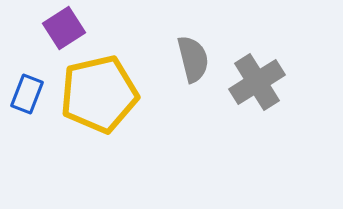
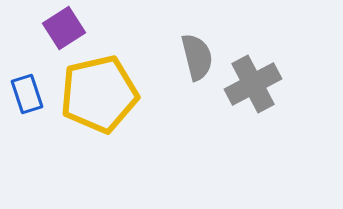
gray semicircle: moved 4 px right, 2 px up
gray cross: moved 4 px left, 2 px down; rotated 4 degrees clockwise
blue rectangle: rotated 39 degrees counterclockwise
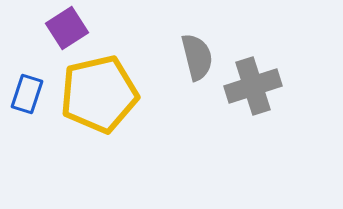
purple square: moved 3 px right
gray cross: moved 2 px down; rotated 10 degrees clockwise
blue rectangle: rotated 36 degrees clockwise
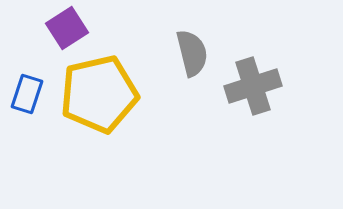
gray semicircle: moved 5 px left, 4 px up
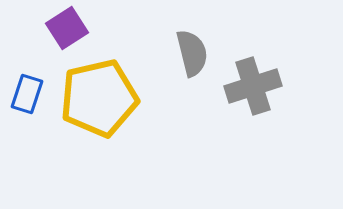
yellow pentagon: moved 4 px down
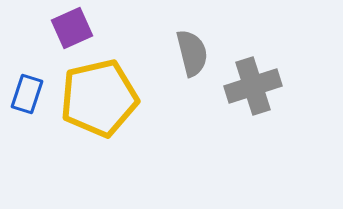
purple square: moved 5 px right; rotated 9 degrees clockwise
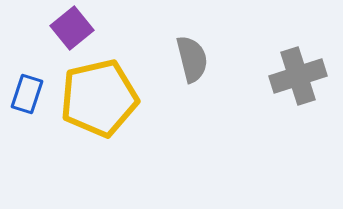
purple square: rotated 15 degrees counterclockwise
gray semicircle: moved 6 px down
gray cross: moved 45 px right, 10 px up
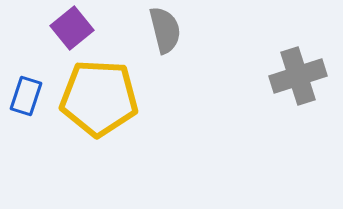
gray semicircle: moved 27 px left, 29 px up
blue rectangle: moved 1 px left, 2 px down
yellow pentagon: rotated 16 degrees clockwise
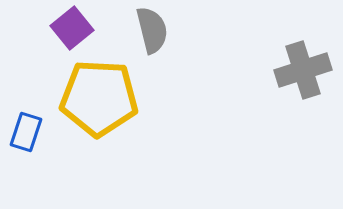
gray semicircle: moved 13 px left
gray cross: moved 5 px right, 6 px up
blue rectangle: moved 36 px down
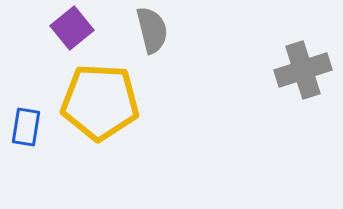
yellow pentagon: moved 1 px right, 4 px down
blue rectangle: moved 5 px up; rotated 9 degrees counterclockwise
